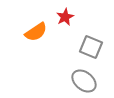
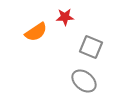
red star: rotated 24 degrees clockwise
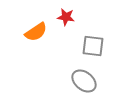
red star: moved 1 px right; rotated 12 degrees clockwise
gray square: moved 2 px right, 1 px up; rotated 15 degrees counterclockwise
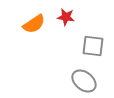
orange semicircle: moved 2 px left, 8 px up
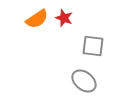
red star: moved 2 px left, 1 px down; rotated 12 degrees clockwise
orange semicircle: moved 3 px right, 5 px up
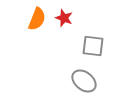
orange semicircle: rotated 35 degrees counterclockwise
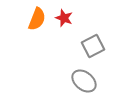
gray square: rotated 35 degrees counterclockwise
